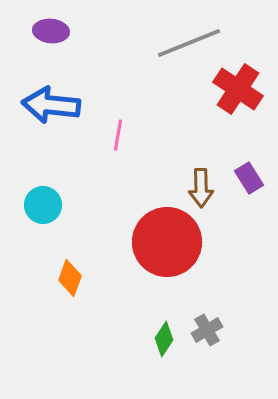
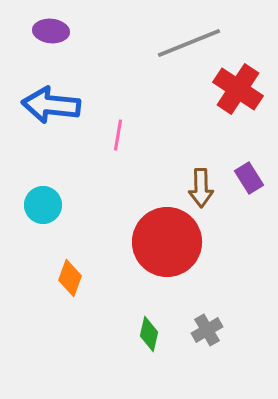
green diamond: moved 15 px left, 5 px up; rotated 20 degrees counterclockwise
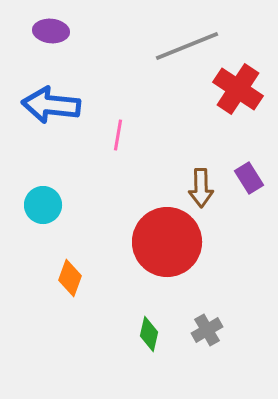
gray line: moved 2 px left, 3 px down
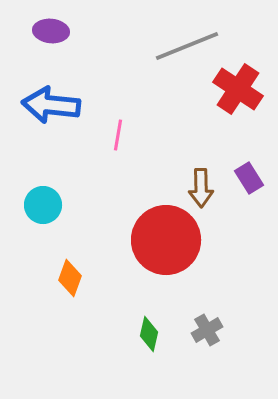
red circle: moved 1 px left, 2 px up
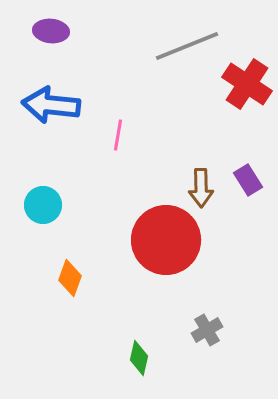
red cross: moved 9 px right, 5 px up
purple rectangle: moved 1 px left, 2 px down
green diamond: moved 10 px left, 24 px down
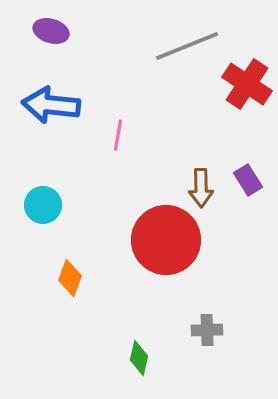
purple ellipse: rotated 12 degrees clockwise
gray cross: rotated 28 degrees clockwise
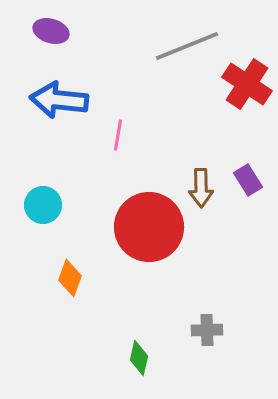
blue arrow: moved 8 px right, 5 px up
red circle: moved 17 px left, 13 px up
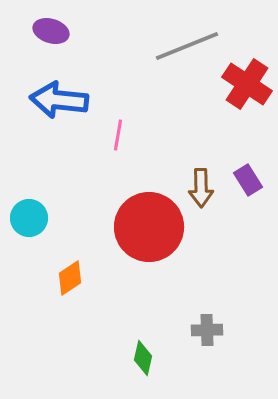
cyan circle: moved 14 px left, 13 px down
orange diamond: rotated 36 degrees clockwise
green diamond: moved 4 px right
